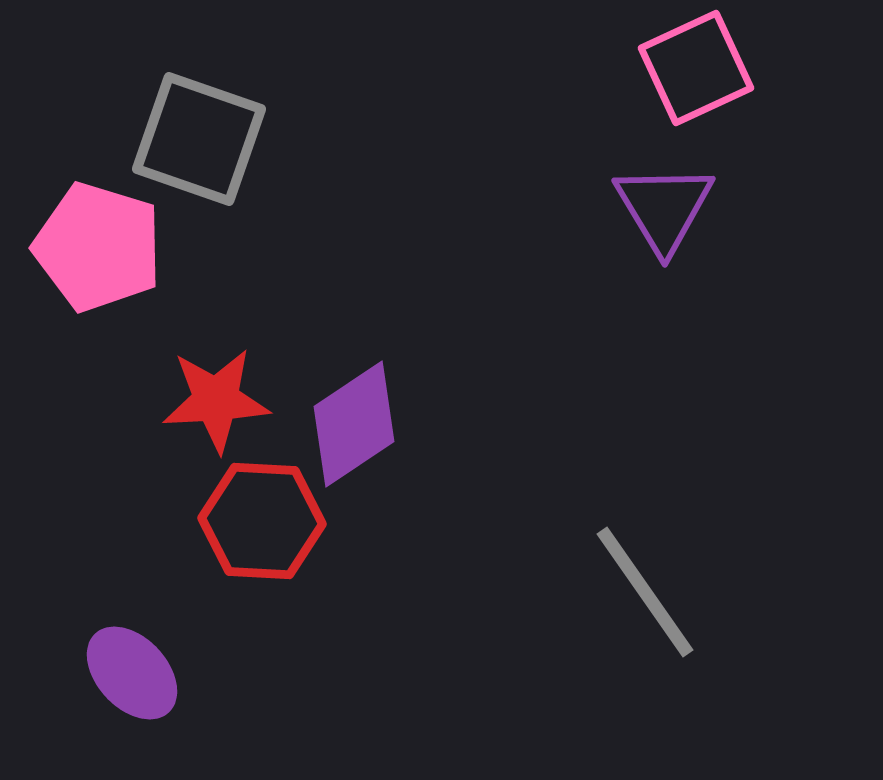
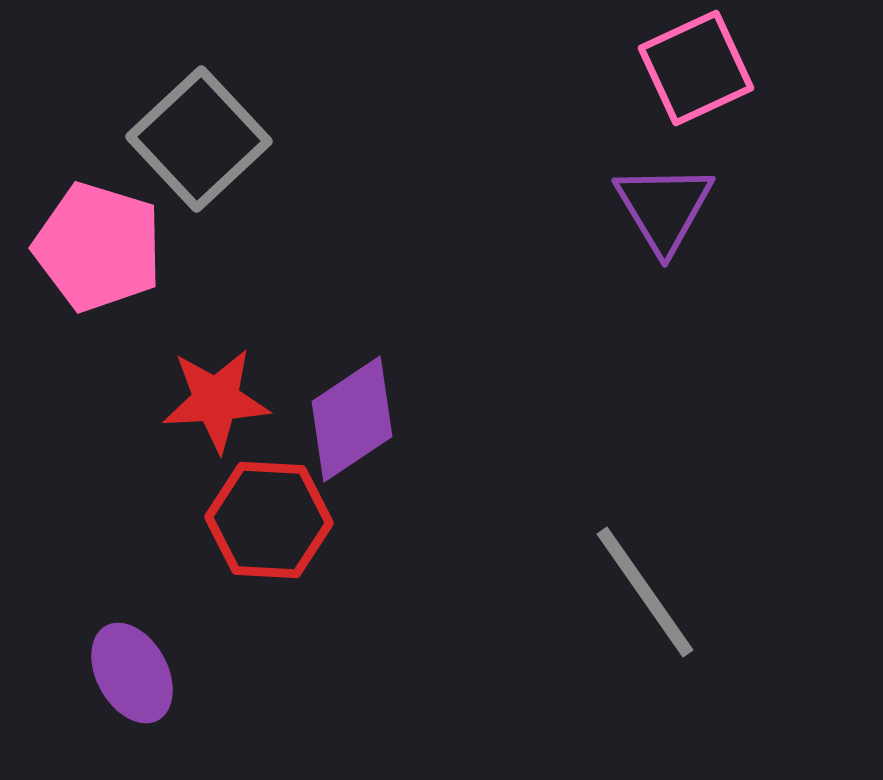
gray square: rotated 28 degrees clockwise
purple diamond: moved 2 px left, 5 px up
red hexagon: moved 7 px right, 1 px up
purple ellipse: rotated 14 degrees clockwise
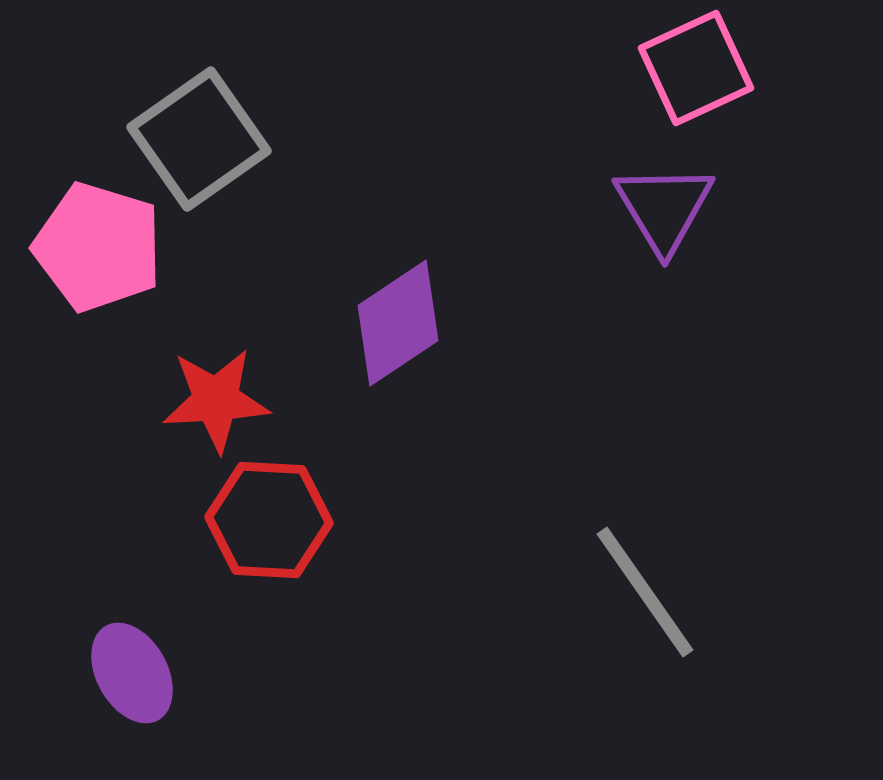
gray square: rotated 8 degrees clockwise
purple diamond: moved 46 px right, 96 px up
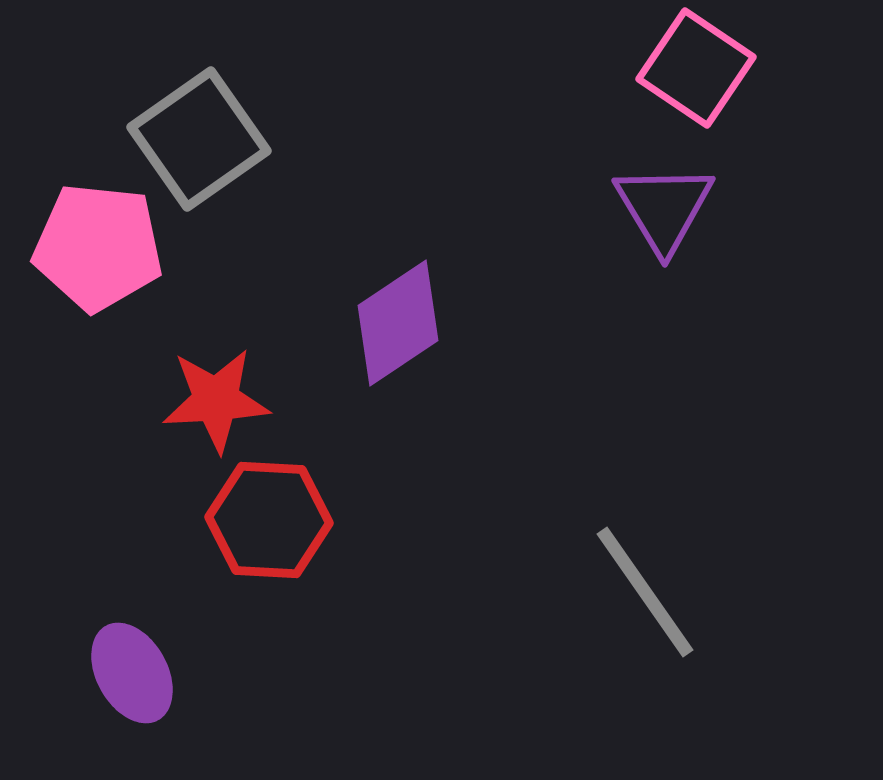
pink square: rotated 31 degrees counterclockwise
pink pentagon: rotated 11 degrees counterclockwise
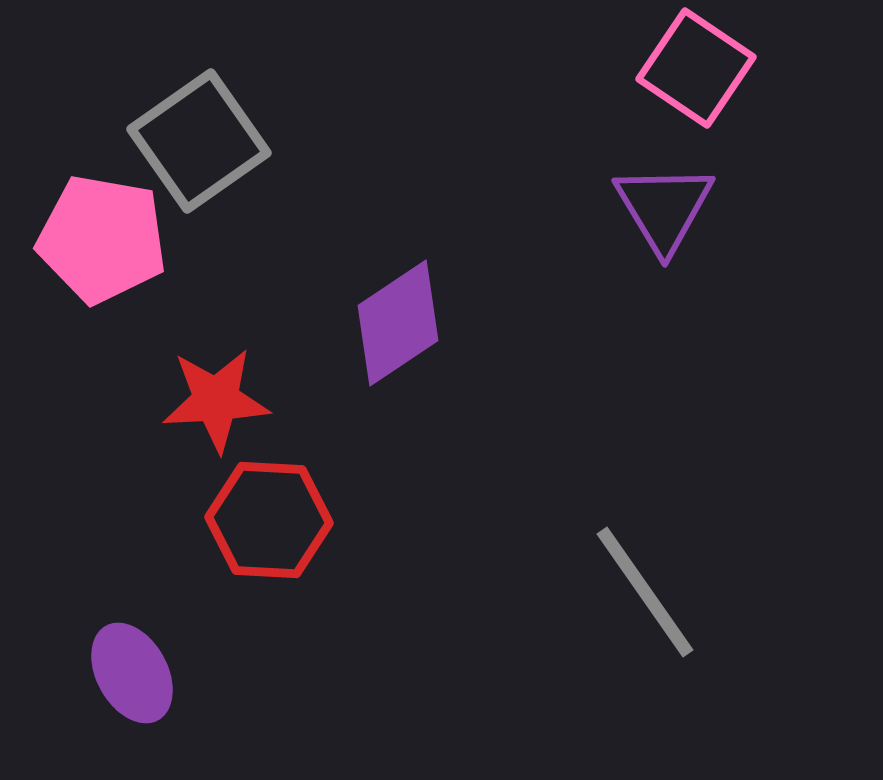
gray square: moved 2 px down
pink pentagon: moved 4 px right, 8 px up; rotated 4 degrees clockwise
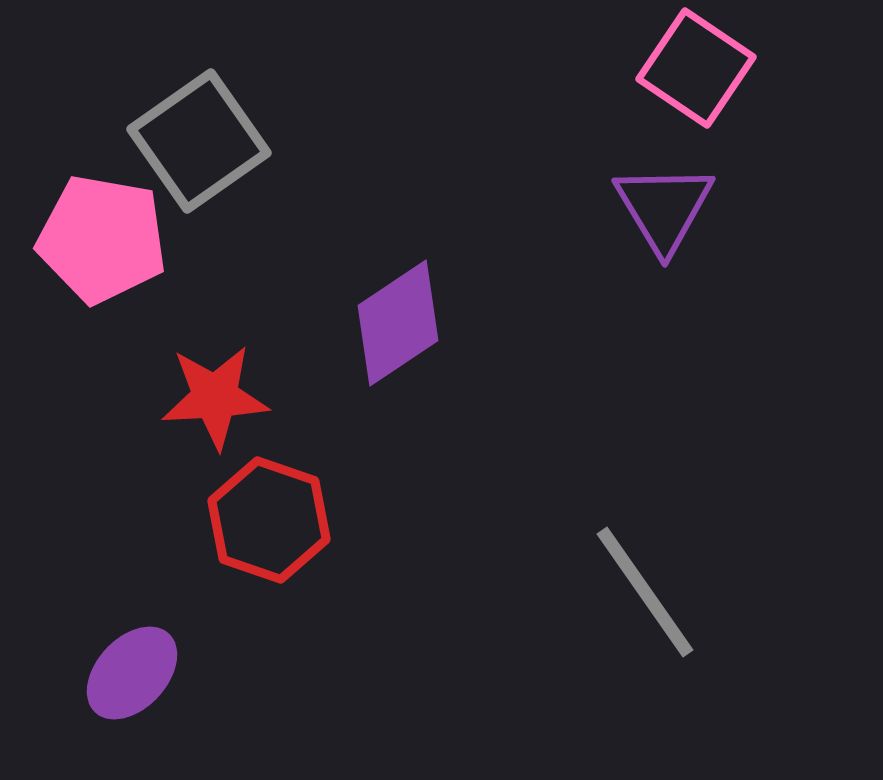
red star: moved 1 px left, 3 px up
red hexagon: rotated 16 degrees clockwise
purple ellipse: rotated 72 degrees clockwise
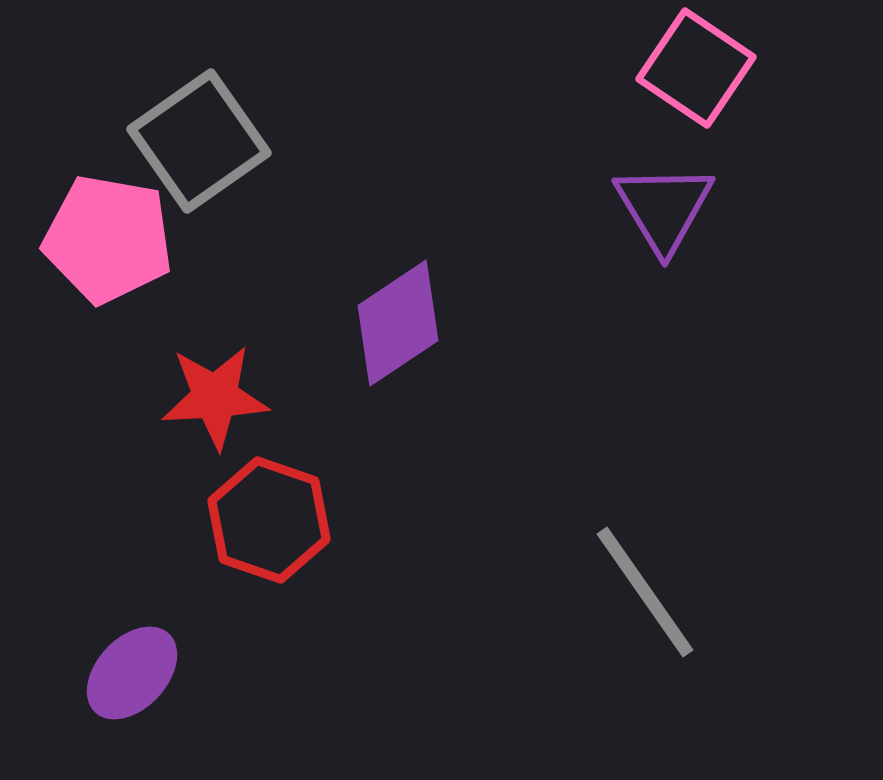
pink pentagon: moved 6 px right
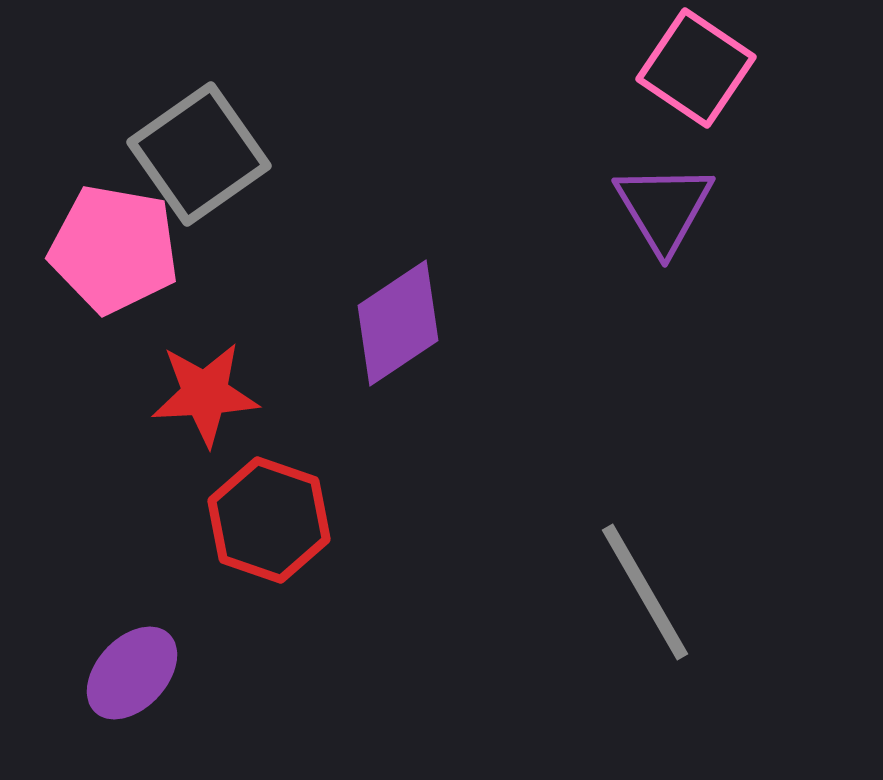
gray square: moved 13 px down
pink pentagon: moved 6 px right, 10 px down
red star: moved 10 px left, 3 px up
gray line: rotated 5 degrees clockwise
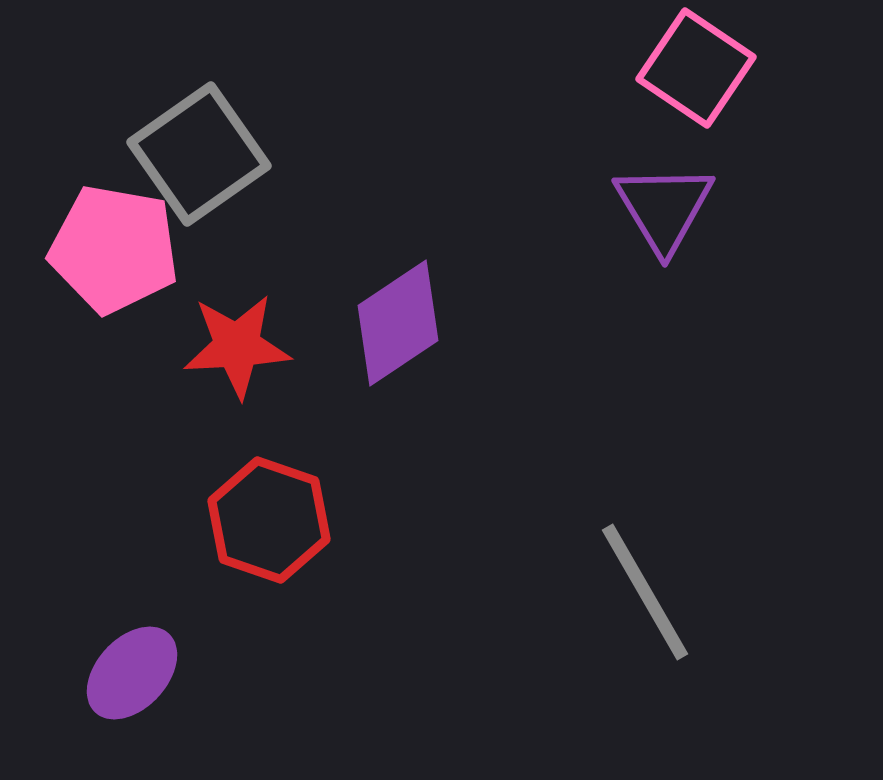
red star: moved 32 px right, 48 px up
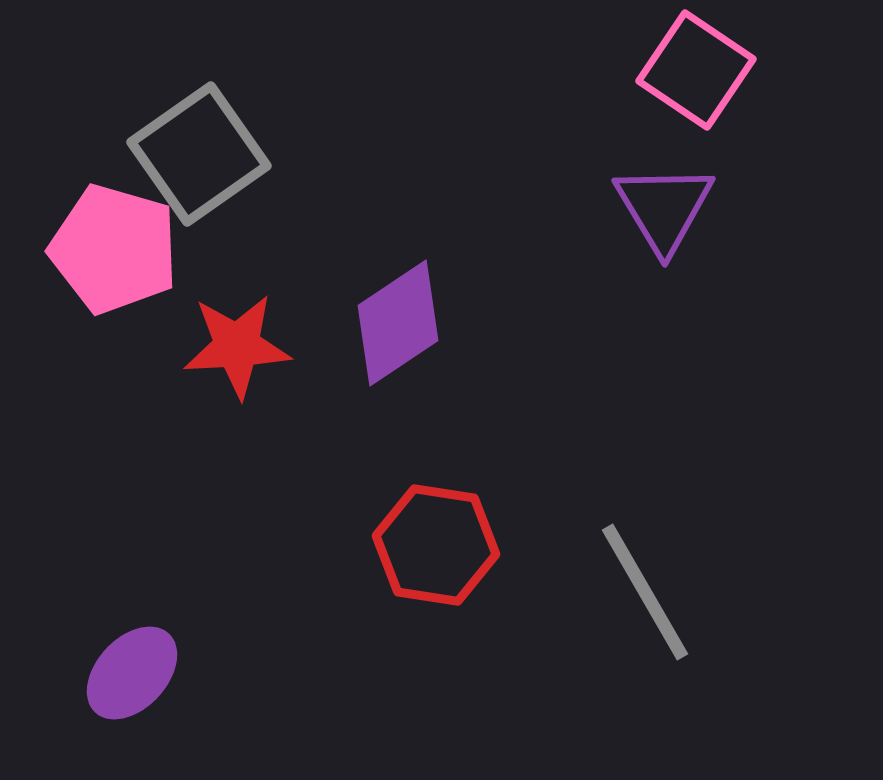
pink square: moved 2 px down
pink pentagon: rotated 6 degrees clockwise
red hexagon: moved 167 px right, 25 px down; rotated 10 degrees counterclockwise
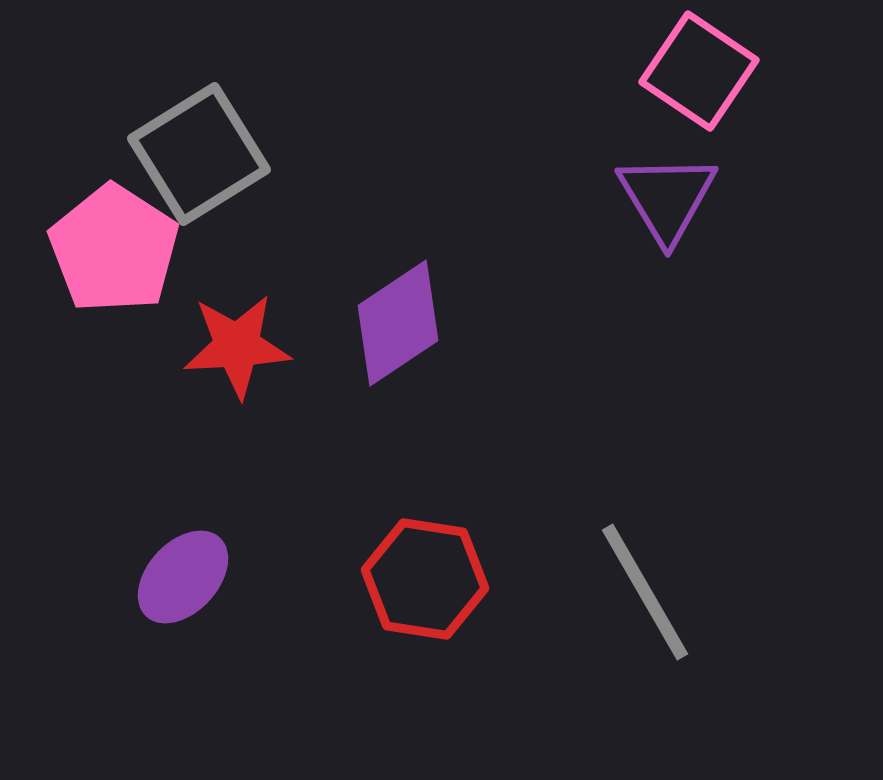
pink square: moved 3 px right, 1 px down
gray square: rotated 3 degrees clockwise
purple triangle: moved 3 px right, 10 px up
pink pentagon: rotated 17 degrees clockwise
red hexagon: moved 11 px left, 34 px down
purple ellipse: moved 51 px right, 96 px up
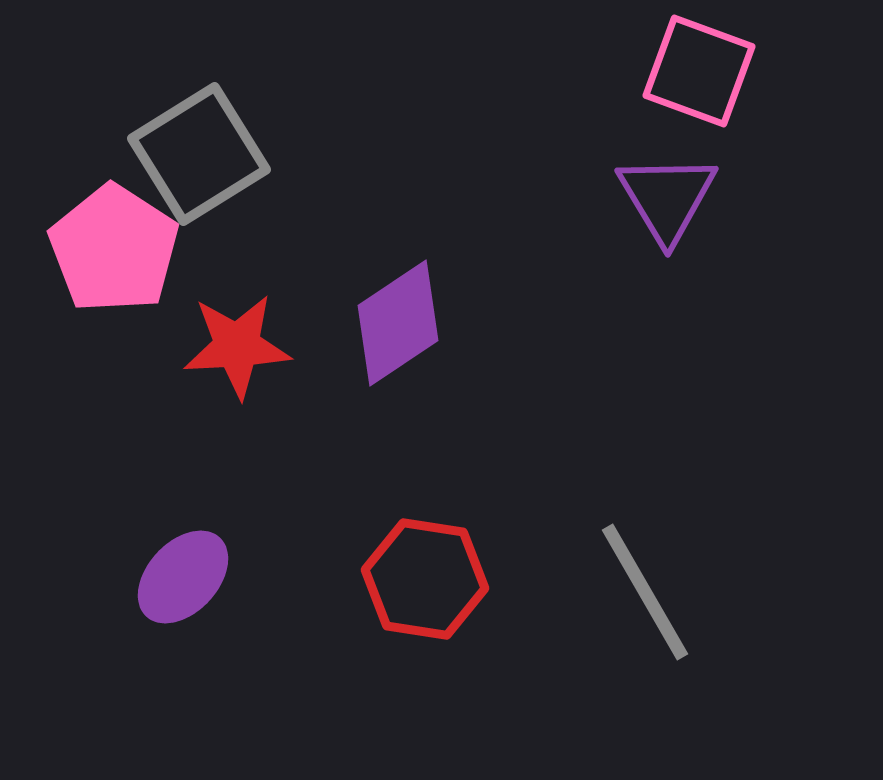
pink square: rotated 14 degrees counterclockwise
